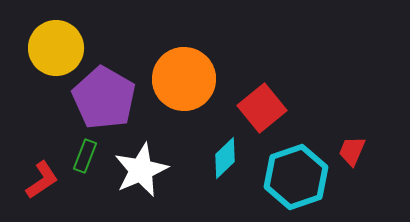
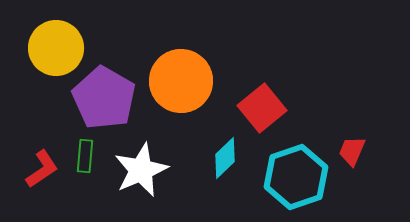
orange circle: moved 3 px left, 2 px down
green rectangle: rotated 16 degrees counterclockwise
red L-shape: moved 11 px up
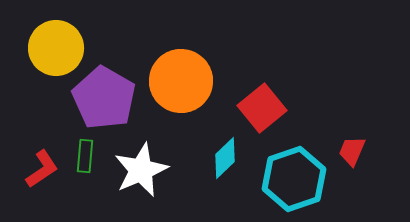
cyan hexagon: moved 2 px left, 2 px down
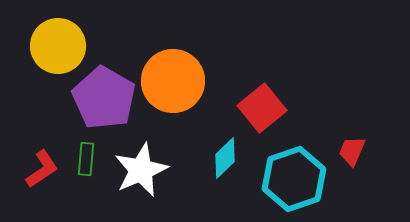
yellow circle: moved 2 px right, 2 px up
orange circle: moved 8 px left
green rectangle: moved 1 px right, 3 px down
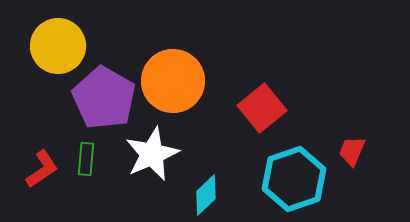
cyan diamond: moved 19 px left, 37 px down
white star: moved 11 px right, 16 px up
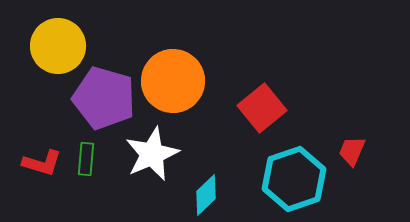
purple pentagon: rotated 14 degrees counterclockwise
red L-shape: moved 6 px up; rotated 51 degrees clockwise
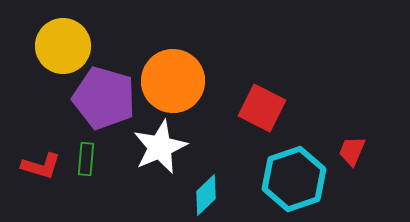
yellow circle: moved 5 px right
red square: rotated 24 degrees counterclockwise
white star: moved 8 px right, 7 px up
red L-shape: moved 1 px left, 3 px down
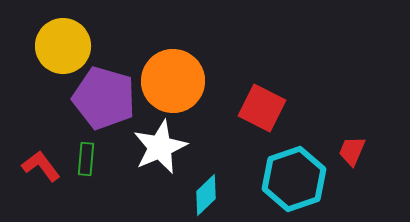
red L-shape: rotated 144 degrees counterclockwise
